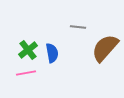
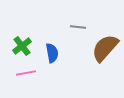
green cross: moved 6 px left, 4 px up
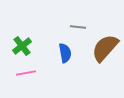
blue semicircle: moved 13 px right
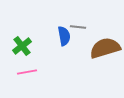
brown semicircle: rotated 32 degrees clockwise
blue semicircle: moved 1 px left, 17 px up
pink line: moved 1 px right, 1 px up
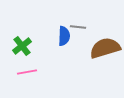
blue semicircle: rotated 12 degrees clockwise
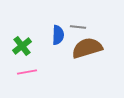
blue semicircle: moved 6 px left, 1 px up
brown semicircle: moved 18 px left
